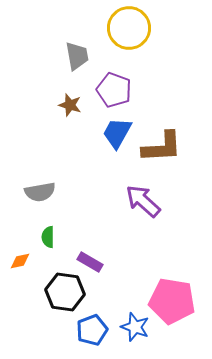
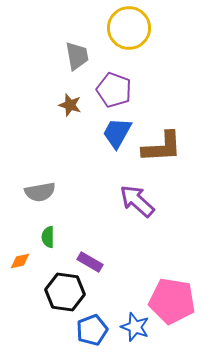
purple arrow: moved 6 px left
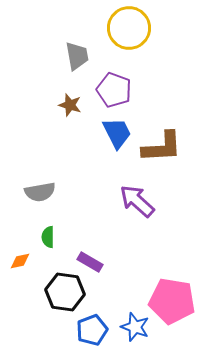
blue trapezoid: rotated 124 degrees clockwise
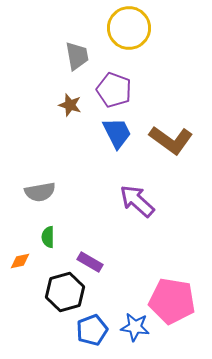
brown L-shape: moved 9 px right, 7 px up; rotated 39 degrees clockwise
black hexagon: rotated 24 degrees counterclockwise
blue star: rotated 12 degrees counterclockwise
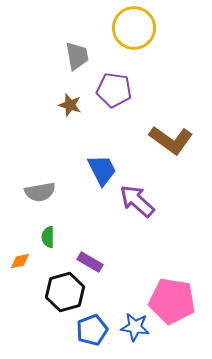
yellow circle: moved 5 px right
purple pentagon: rotated 12 degrees counterclockwise
blue trapezoid: moved 15 px left, 37 px down
